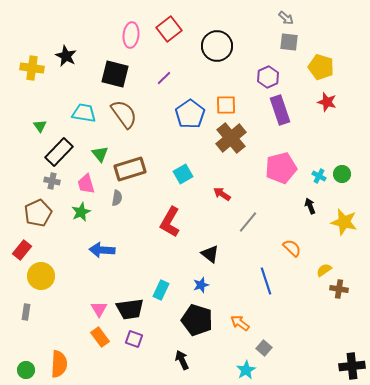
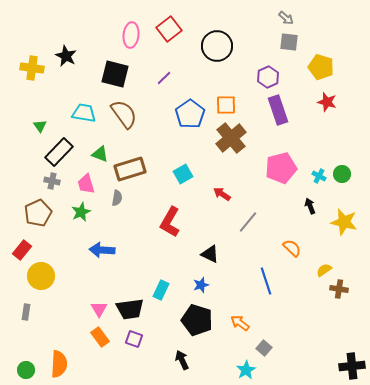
purple rectangle at (280, 110): moved 2 px left
green triangle at (100, 154): rotated 30 degrees counterclockwise
black triangle at (210, 254): rotated 12 degrees counterclockwise
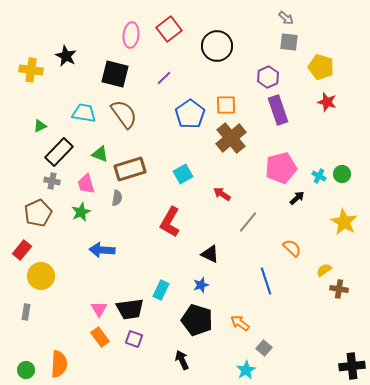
yellow cross at (32, 68): moved 1 px left, 2 px down
green triangle at (40, 126): rotated 40 degrees clockwise
black arrow at (310, 206): moved 13 px left, 8 px up; rotated 70 degrees clockwise
yellow star at (344, 222): rotated 16 degrees clockwise
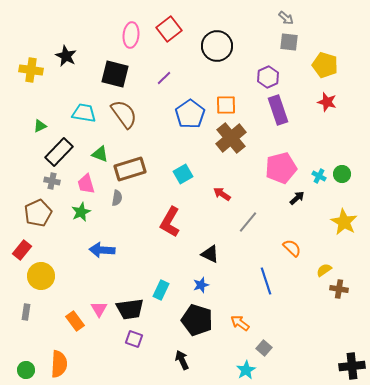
yellow pentagon at (321, 67): moved 4 px right, 2 px up
orange rectangle at (100, 337): moved 25 px left, 16 px up
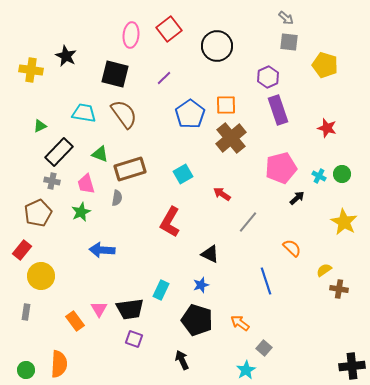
red star at (327, 102): moved 26 px down
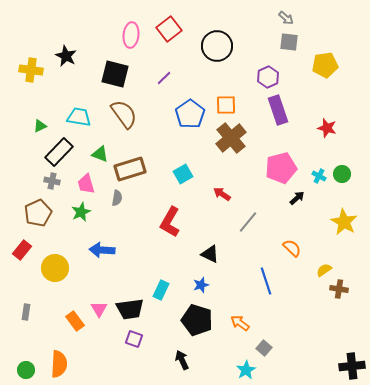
yellow pentagon at (325, 65): rotated 25 degrees counterclockwise
cyan trapezoid at (84, 113): moved 5 px left, 4 px down
yellow circle at (41, 276): moved 14 px right, 8 px up
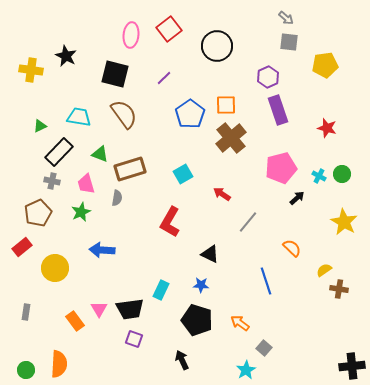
red rectangle at (22, 250): moved 3 px up; rotated 12 degrees clockwise
blue star at (201, 285): rotated 21 degrees clockwise
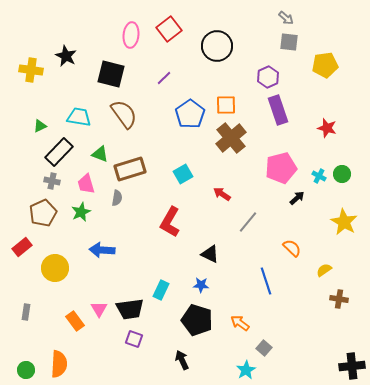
black square at (115, 74): moved 4 px left
brown pentagon at (38, 213): moved 5 px right
brown cross at (339, 289): moved 10 px down
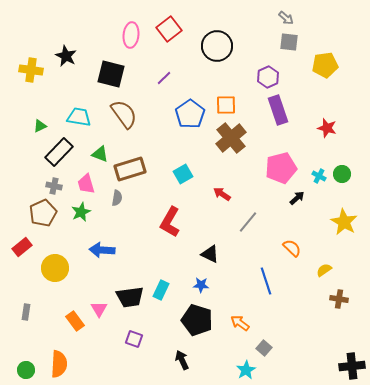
gray cross at (52, 181): moved 2 px right, 5 px down
black trapezoid at (130, 309): moved 12 px up
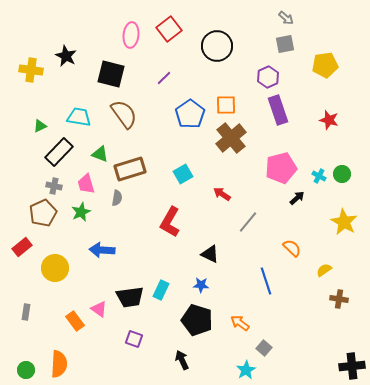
gray square at (289, 42): moved 4 px left, 2 px down; rotated 18 degrees counterclockwise
red star at (327, 128): moved 2 px right, 8 px up
pink triangle at (99, 309): rotated 24 degrees counterclockwise
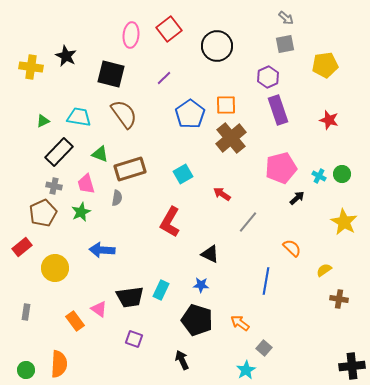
yellow cross at (31, 70): moved 3 px up
green triangle at (40, 126): moved 3 px right, 5 px up
blue line at (266, 281): rotated 28 degrees clockwise
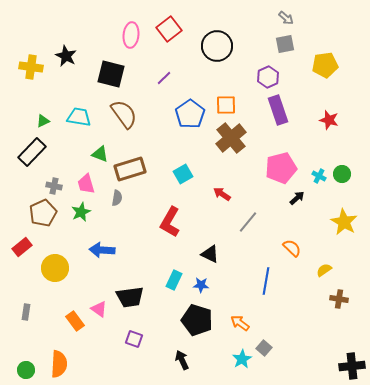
black rectangle at (59, 152): moved 27 px left
cyan rectangle at (161, 290): moved 13 px right, 10 px up
cyan star at (246, 370): moved 4 px left, 11 px up
